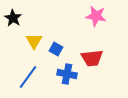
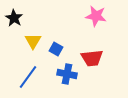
black star: moved 1 px right
yellow triangle: moved 1 px left
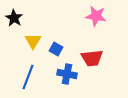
blue line: rotated 15 degrees counterclockwise
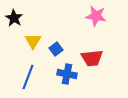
blue square: rotated 24 degrees clockwise
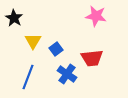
blue cross: rotated 24 degrees clockwise
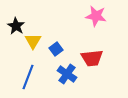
black star: moved 2 px right, 8 px down
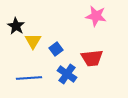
blue line: moved 1 px right, 1 px down; rotated 65 degrees clockwise
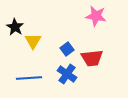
black star: moved 1 px left, 1 px down
blue square: moved 11 px right
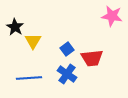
pink star: moved 16 px right
